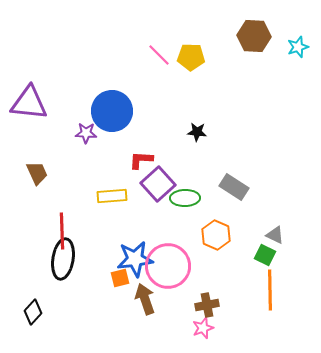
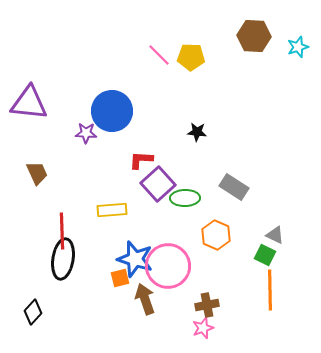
yellow rectangle: moved 14 px down
blue star: rotated 24 degrees clockwise
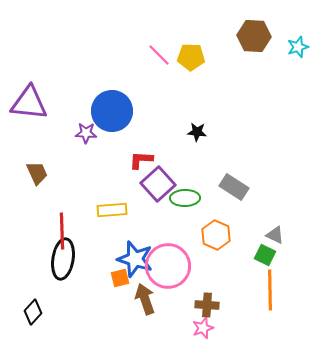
brown cross: rotated 15 degrees clockwise
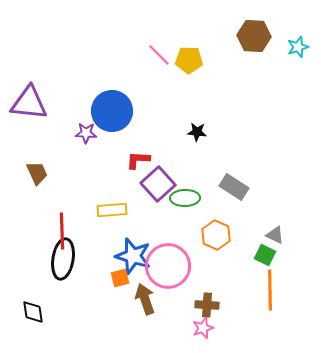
yellow pentagon: moved 2 px left, 3 px down
red L-shape: moved 3 px left
blue star: moved 2 px left, 3 px up
black diamond: rotated 50 degrees counterclockwise
